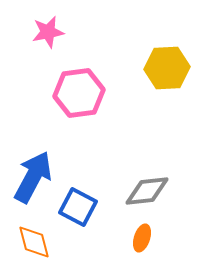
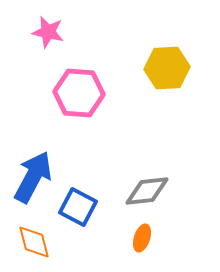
pink star: rotated 24 degrees clockwise
pink hexagon: rotated 12 degrees clockwise
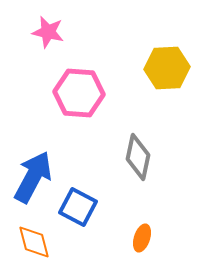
gray diamond: moved 9 px left, 34 px up; rotated 72 degrees counterclockwise
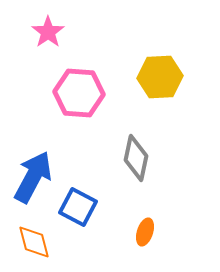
pink star: rotated 24 degrees clockwise
yellow hexagon: moved 7 px left, 9 px down
gray diamond: moved 2 px left, 1 px down
orange ellipse: moved 3 px right, 6 px up
